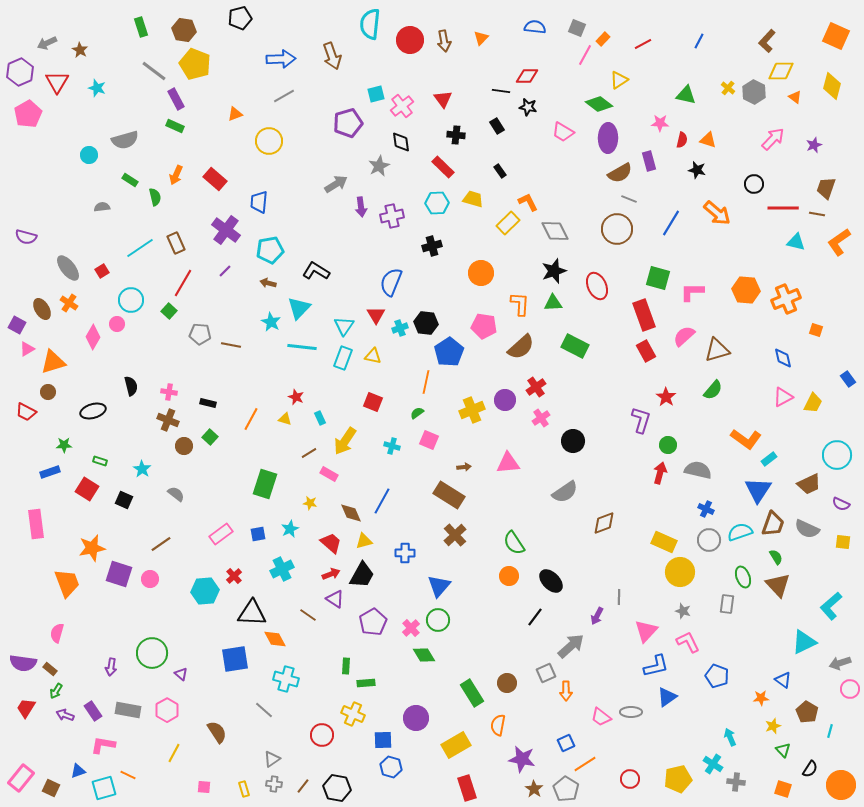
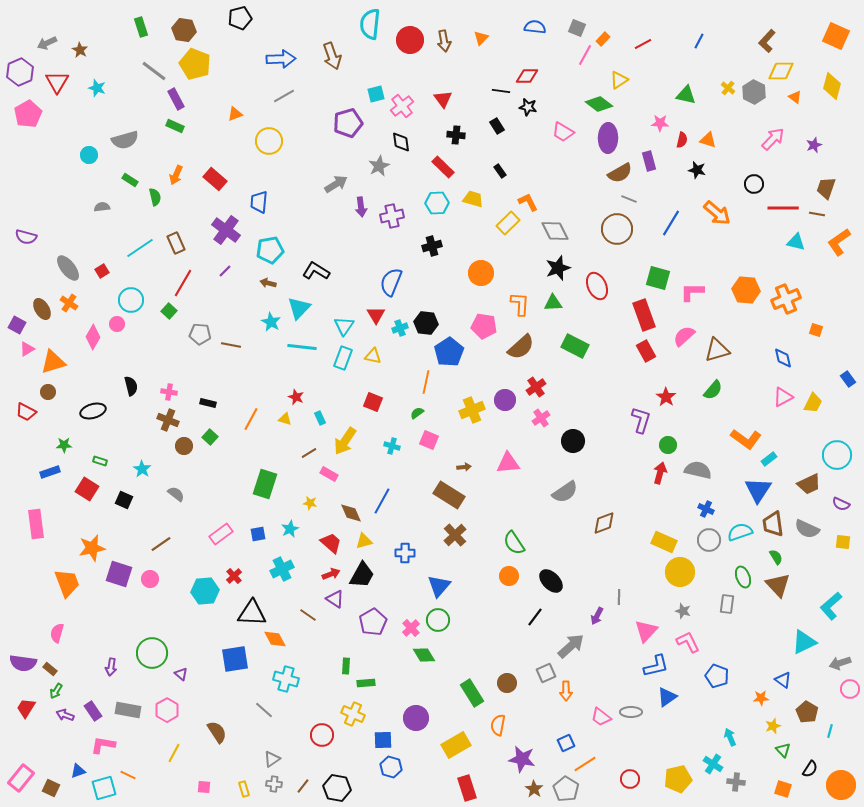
black star at (554, 271): moved 4 px right, 3 px up
brown trapezoid at (773, 524): rotated 152 degrees clockwise
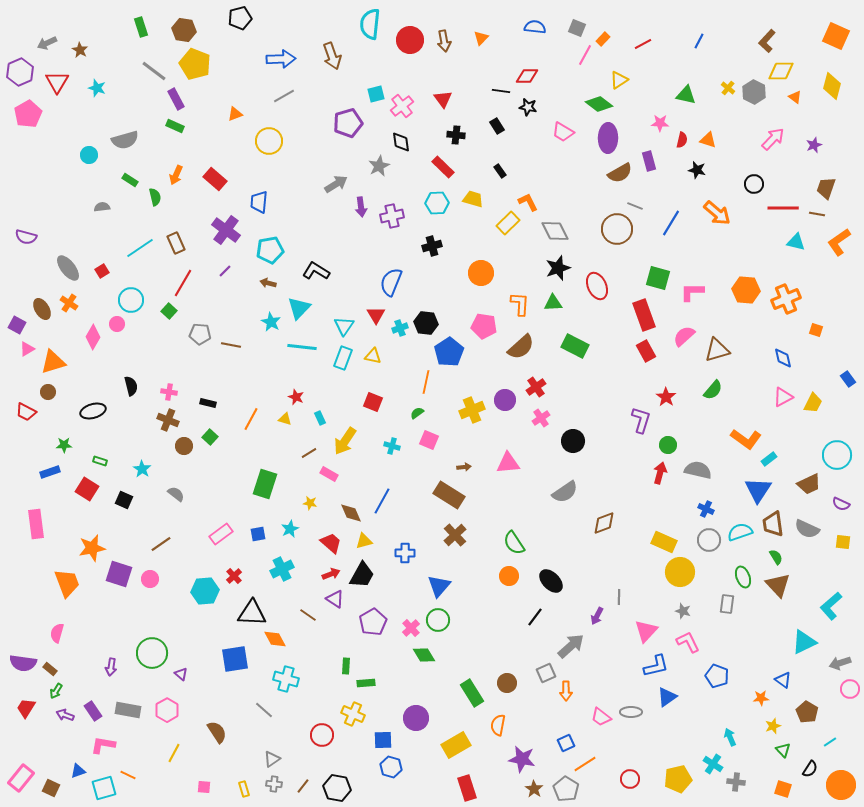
gray line at (629, 199): moved 6 px right, 7 px down
cyan line at (830, 731): moved 11 px down; rotated 40 degrees clockwise
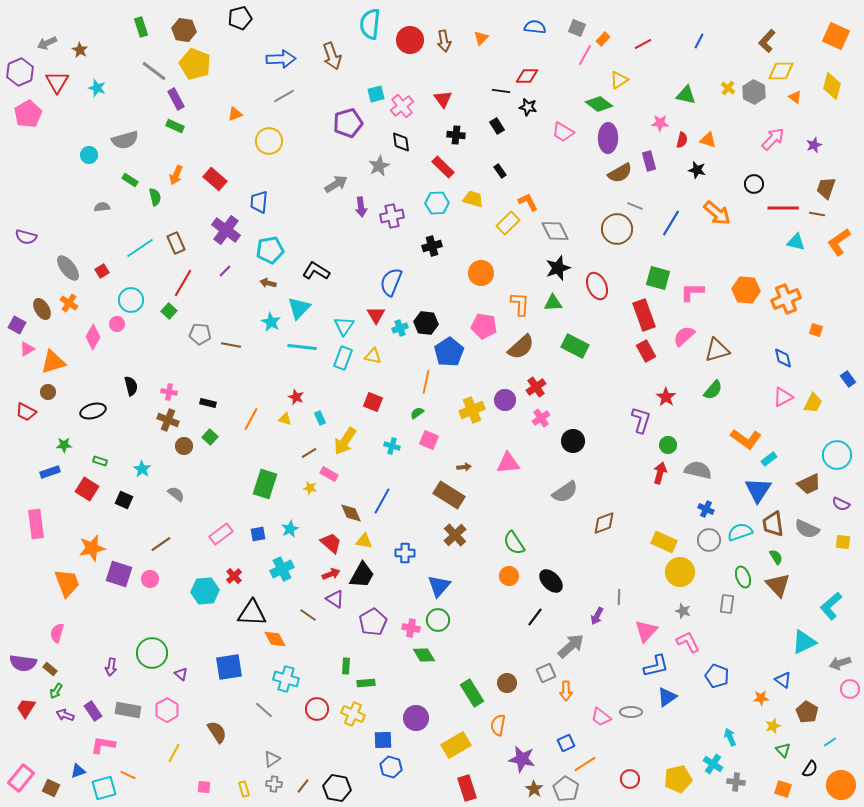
yellow star at (310, 503): moved 15 px up
yellow triangle at (364, 541): rotated 24 degrees clockwise
pink cross at (411, 628): rotated 36 degrees counterclockwise
blue square at (235, 659): moved 6 px left, 8 px down
red circle at (322, 735): moved 5 px left, 26 px up
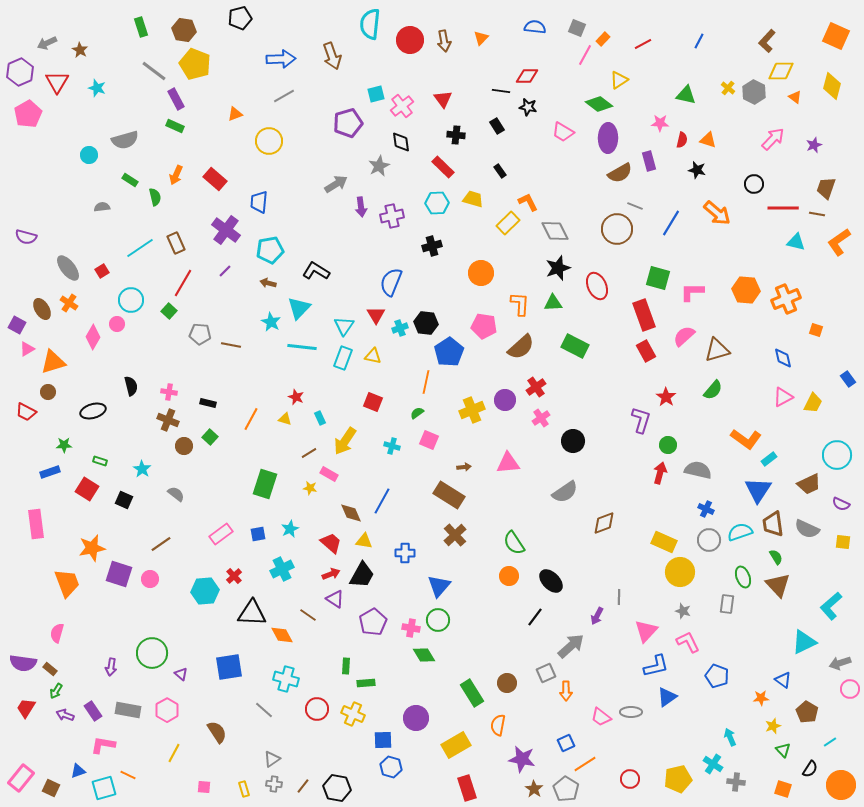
orange diamond at (275, 639): moved 7 px right, 4 px up
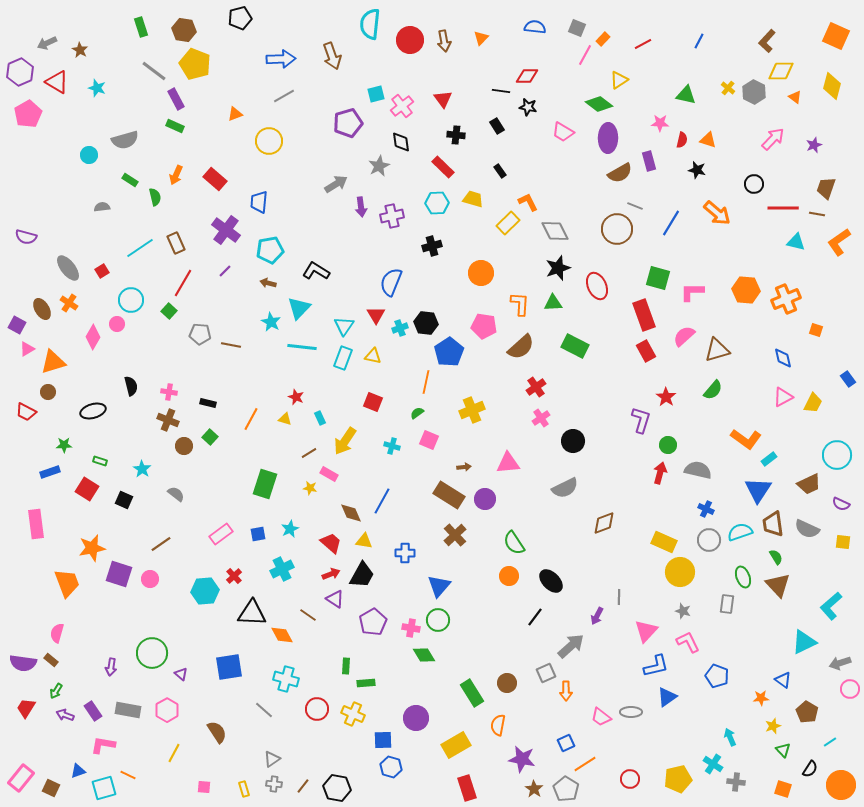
red triangle at (57, 82): rotated 30 degrees counterclockwise
purple circle at (505, 400): moved 20 px left, 99 px down
gray semicircle at (565, 492): moved 4 px up; rotated 8 degrees clockwise
brown rectangle at (50, 669): moved 1 px right, 9 px up
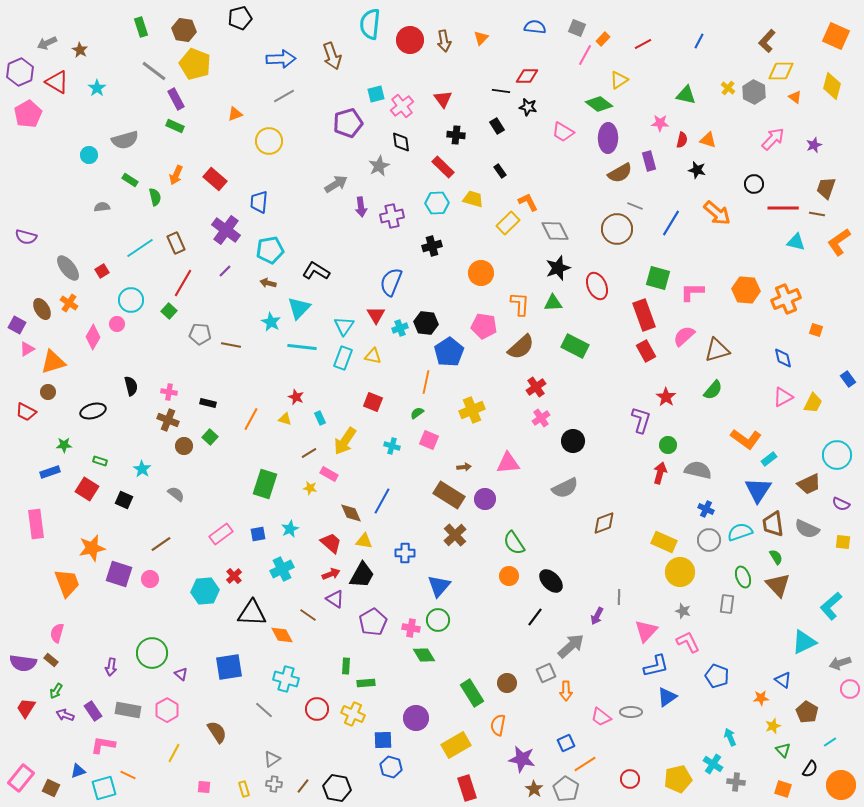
cyan star at (97, 88): rotated 18 degrees clockwise
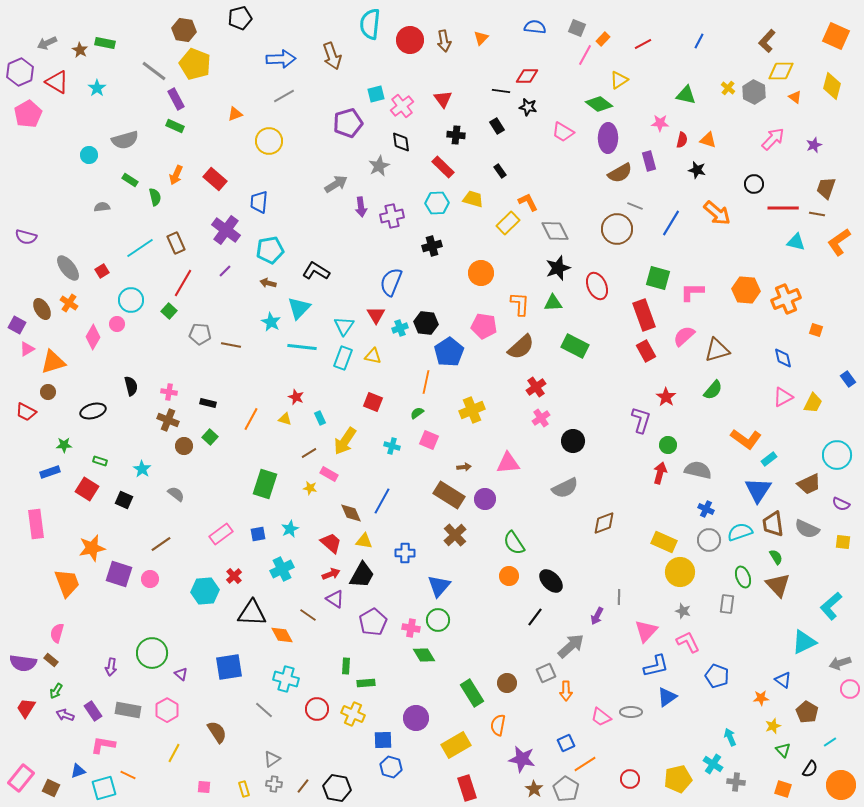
green rectangle at (141, 27): moved 36 px left, 16 px down; rotated 60 degrees counterclockwise
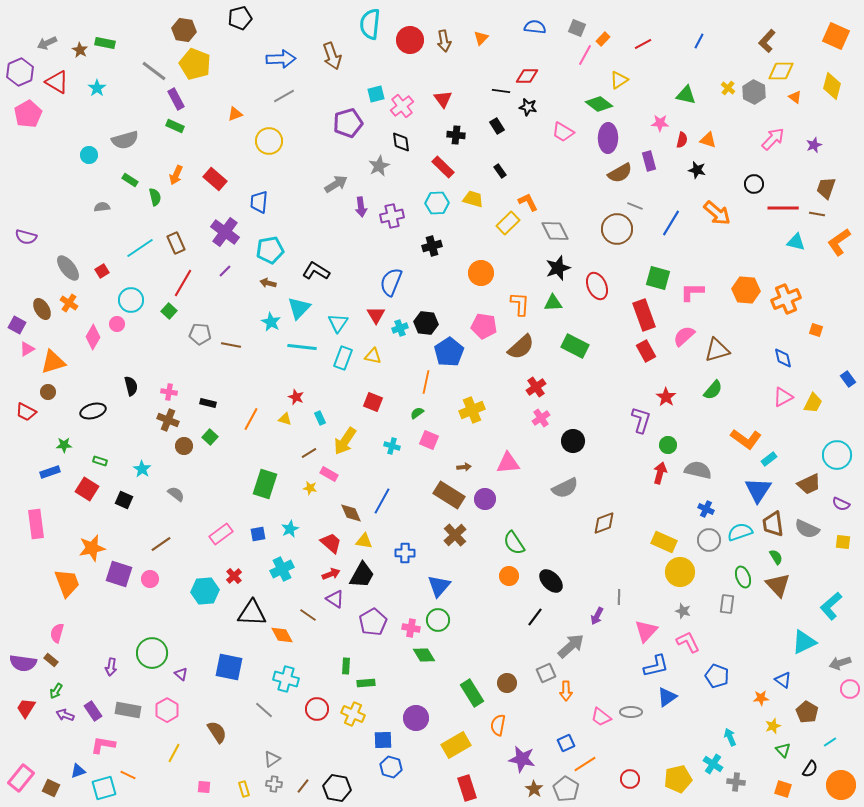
purple cross at (226, 230): moved 1 px left, 2 px down
cyan triangle at (344, 326): moved 6 px left, 3 px up
blue square at (229, 667): rotated 20 degrees clockwise
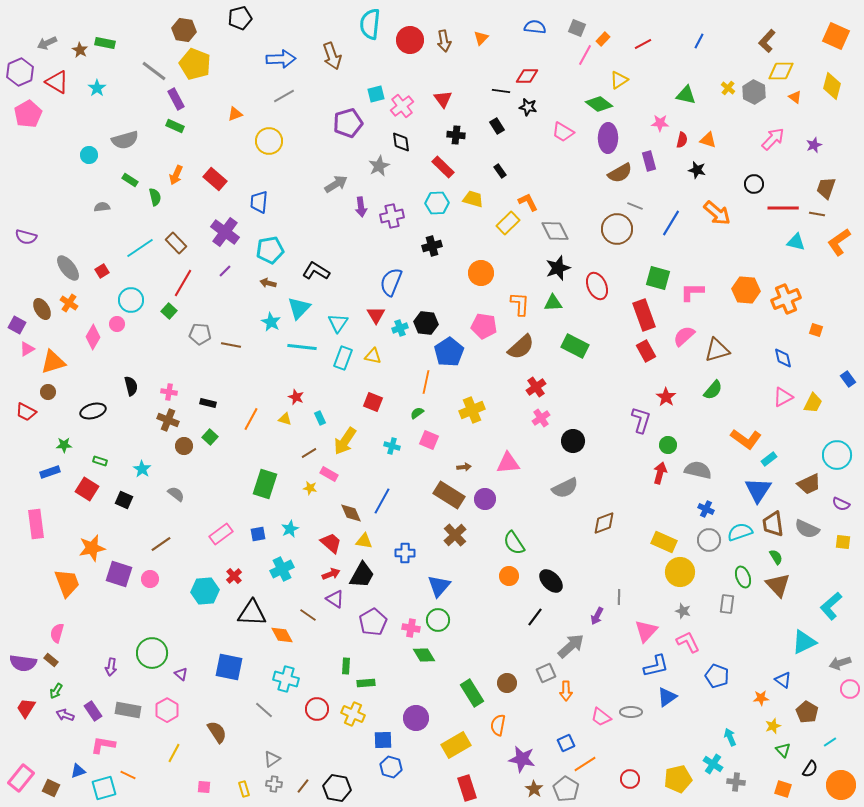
brown rectangle at (176, 243): rotated 20 degrees counterclockwise
